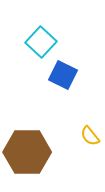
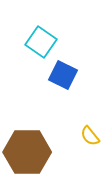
cyan square: rotated 8 degrees counterclockwise
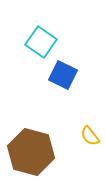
brown hexagon: moved 4 px right; rotated 15 degrees clockwise
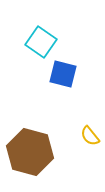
blue square: moved 1 px up; rotated 12 degrees counterclockwise
brown hexagon: moved 1 px left
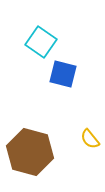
yellow semicircle: moved 3 px down
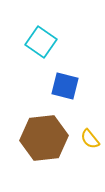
blue square: moved 2 px right, 12 px down
brown hexagon: moved 14 px right, 14 px up; rotated 21 degrees counterclockwise
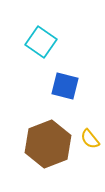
brown hexagon: moved 4 px right, 6 px down; rotated 15 degrees counterclockwise
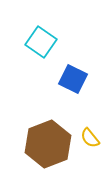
blue square: moved 8 px right, 7 px up; rotated 12 degrees clockwise
yellow semicircle: moved 1 px up
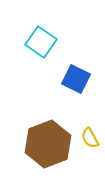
blue square: moved 3 px right
yellow semicircle: rotated 10 degrees clockwise
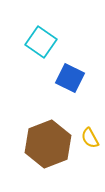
blue square: moved 6 px left, 1 px up
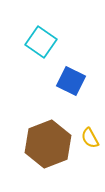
blue square: moved 1 px right, 3 px down
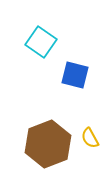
blue square: moved 4 px right, 6 px up; rotated 12 degrees counterclockwise
